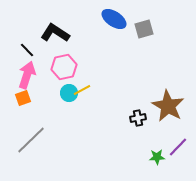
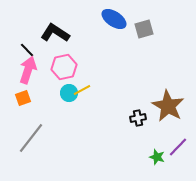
pink arrow: moved 1 px right, 5 px up
gray line: moved 2 px up; rotated 8 degrees counterclockwise
green star: rotated 21 degrees clockwise
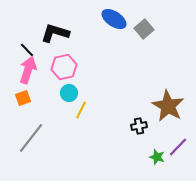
gray square: rotated 24 degrees counterclockwise
black L-shape: rotated 16 degrees counterclockwise
yellow line: moved 1 px left, 20 px down; rotated 36 degrees counterclockwise
black cross: moved 1 px right, 8 px down
